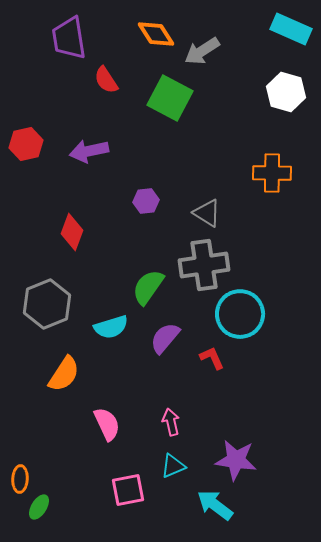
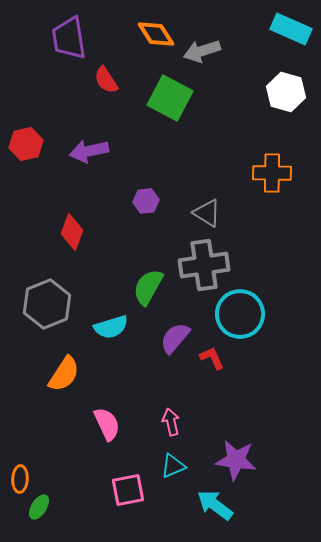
gray arrow: rotated 15 degrees clockwise
green semicircle: rotated 6 degrees counterclockwise
purple semicircle: moved 10 px right
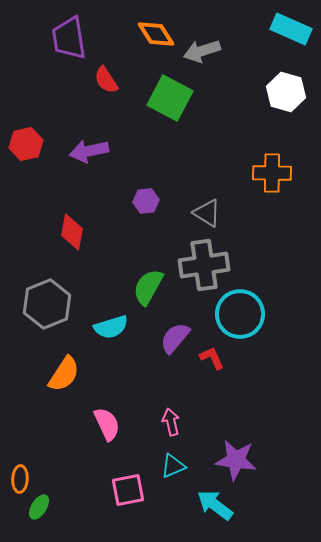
red diamond: rotated 9 degrees counterclockwise
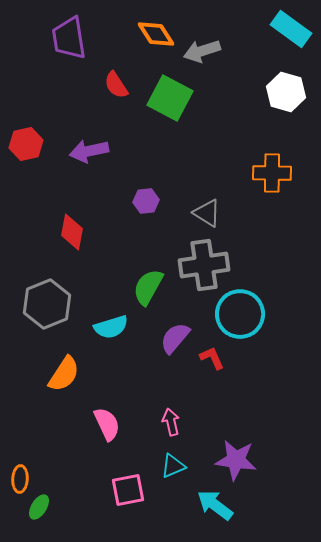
cyan rectangle: rotated 12 degrees clockwise
red semicircle: moved 10 px right, 5 px down
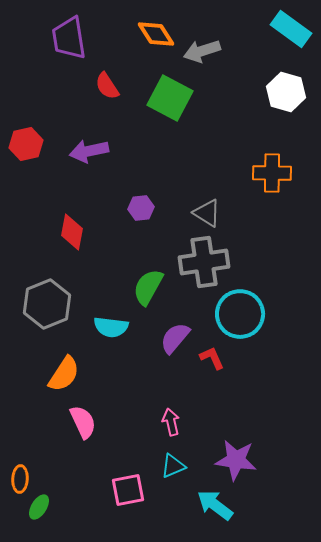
red semicircle: moved 9 px left, 1 px down
purple hexagon: moved 5 px left, 7 px down
gray cross: moved 3 px up
cyan semicircle: rotated 24 degrees clockwise
pink semicircle: moved 24 px left, 2 px up
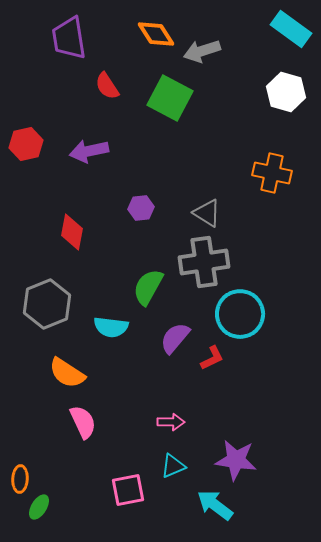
orange cross: rotated 12 degrees clockwise
red L-shape: rotated 88 degrees clockwise
orange semicircle: moved 3 px right, 1 px up; rotated 90 degrees clockwise
pink arrow: rotated 104 degrees clockwise
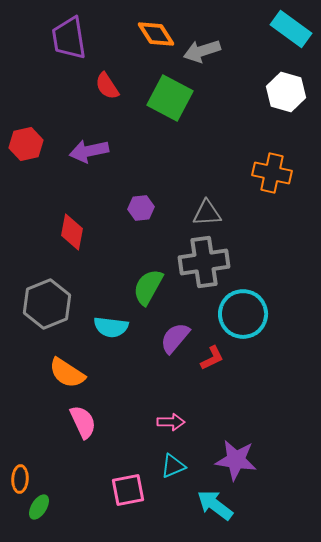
gray triangle: rotated 36 degrees counterclockwise
cyan circle: moved 3 px right
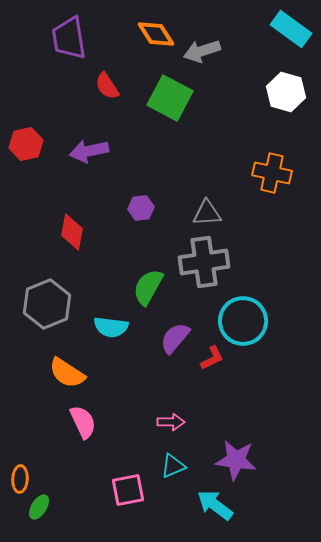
cyan circle: moved 7 px down
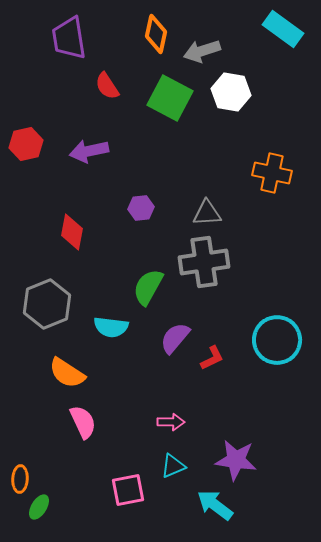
cyan rectangle: moved 8 px left
orange diamond: rotated 45 degrees clockwise
white hexagon: moved 55 px left; rotated 6 degrees counterclockwise
cyan circle: moved 34 px right, 19 px down
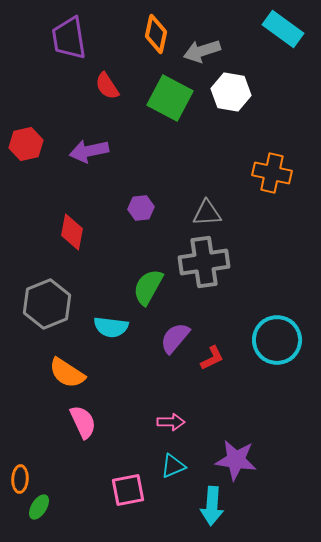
cyan arrow: moved 3 px left, 1 px down; rotated 123 degrees counterclockwise
